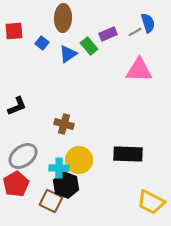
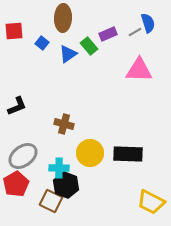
yellow circle: moved 11 px right, 7 px up
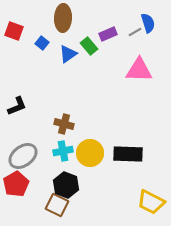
red square: rotated 24 degrees clockwise
cyan cross: moved 4 px right, 17 px up; rotated 12 degrees counterclockwise
brown square: moved 6 px right, 4 px down
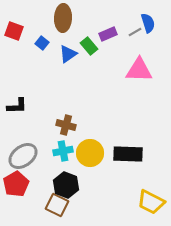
black L-shape: rotated 20 degrees clockwise
brown cross: moved 2 px right, 1 px down
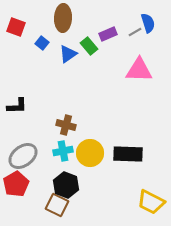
red square: moved 2 px right, 4 px up
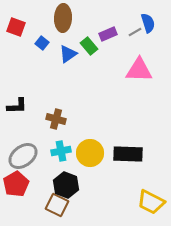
brown cross: moved 10 px left, 6 px up
cyan cross: moved 2 px left
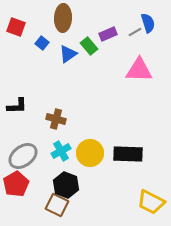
cyan cross: rotated 18 degrees counterclockwise
